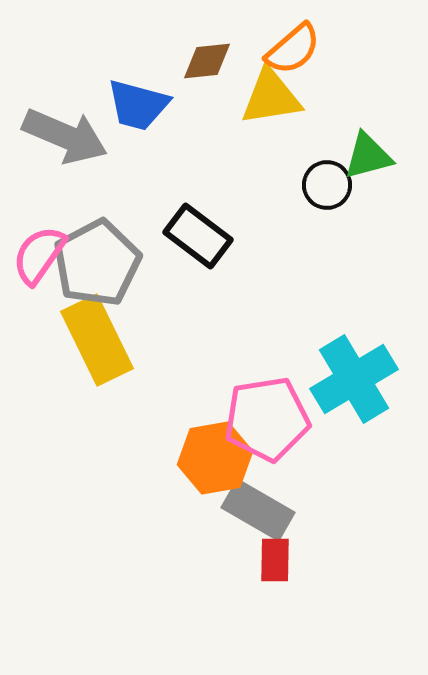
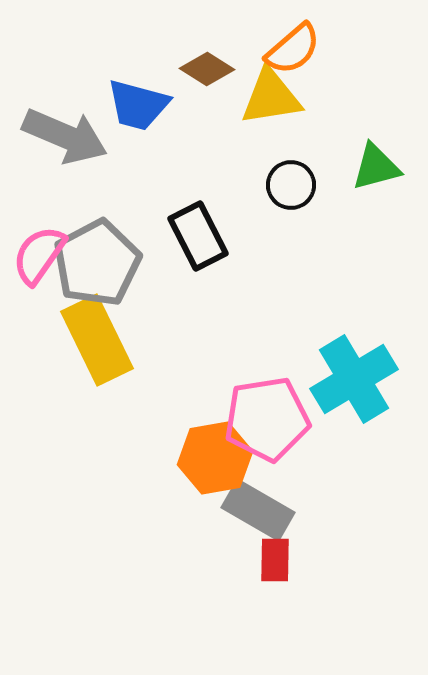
brown diamond: moved 8 px down; rotated 38 degrees clockwise
green triangle: moved 8 px right, 11 px down
black circle: moved 36 px left
black rectangle: rotated 26 degrees clockwise
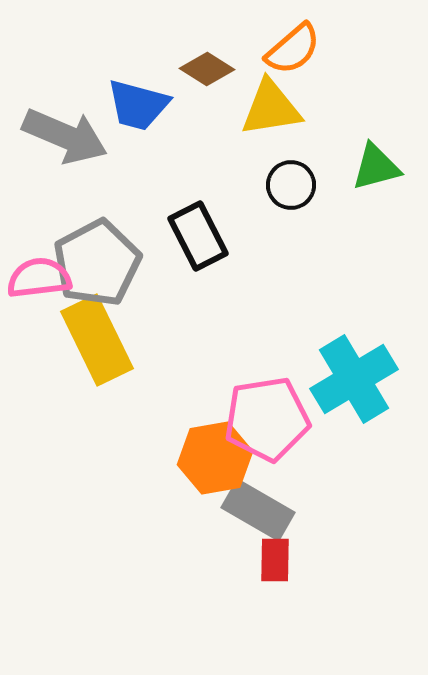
yellow triangle: moved 11 px down
pink semicircle: moved 23 px down; rotated 48 degrees clockwise
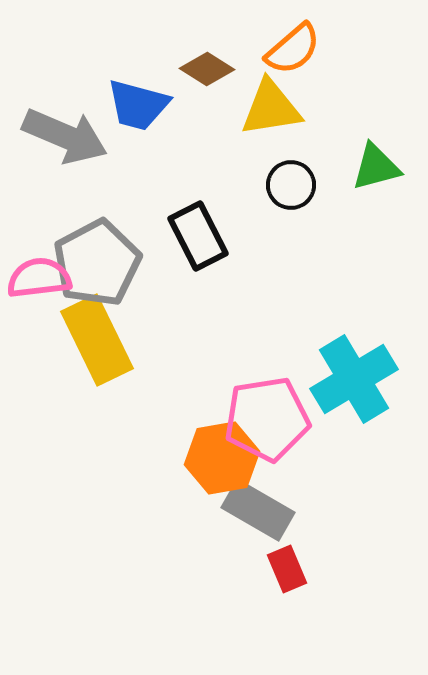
orange hexagon: moved 7 px right
red rectangle: moved 12 px right, 9 px down; rotated 24 degrees counterclockwise
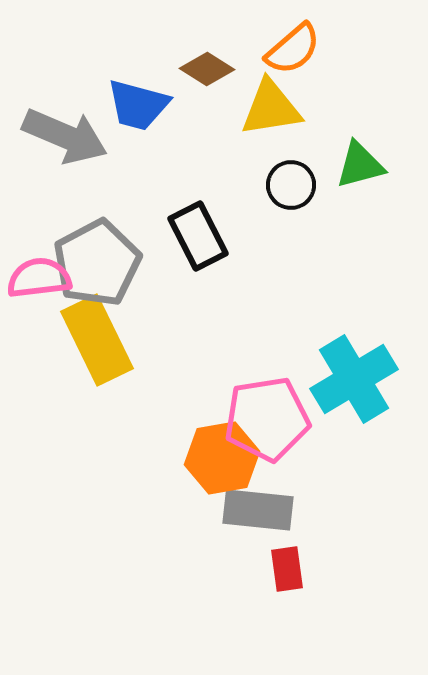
green triangle: moved 16 px left, 2 px up
gray rectangle: rotated 24 degrees counterclockwise
red rectangle: rotated 15 degrees clockwise
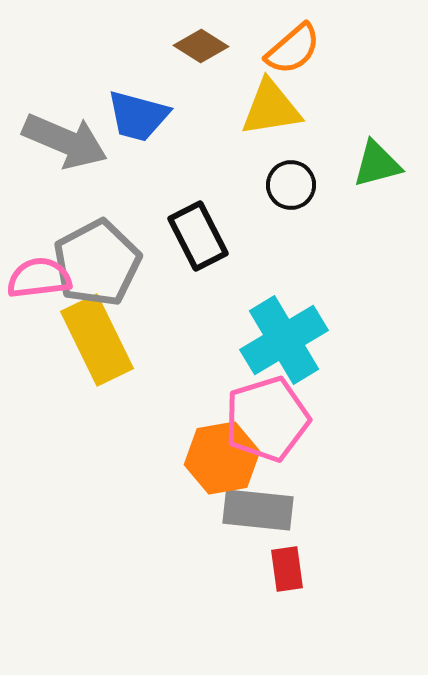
brown diamond: moved 6 px left, 23 px up
blue trapezoid: moved 11 px down
gray arrow: moved 5 px down
green triangle: moved 17 px right, 1 px up
cyan cross: moved 70 px left, 39 px up
pink pentagon: rotated 8 degrees counterclockwise
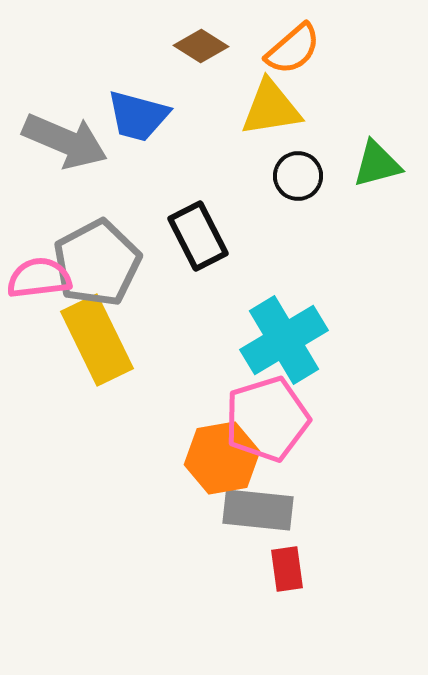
black circle: moved 7 px right, 9 px up
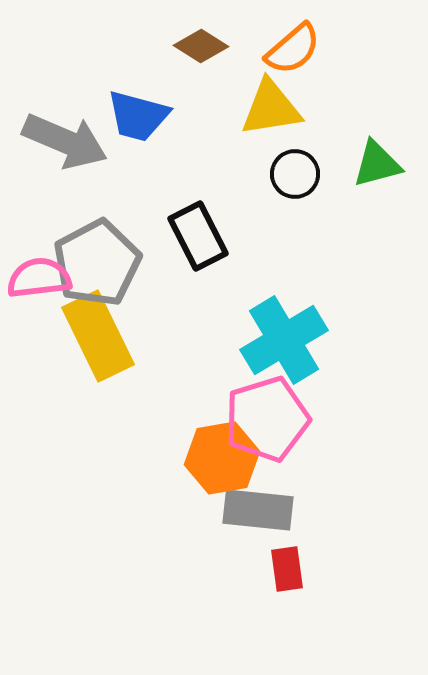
black circle: moved 3 px left, 2 px up
yellow rectangle: moved 1 px right, 4 px up
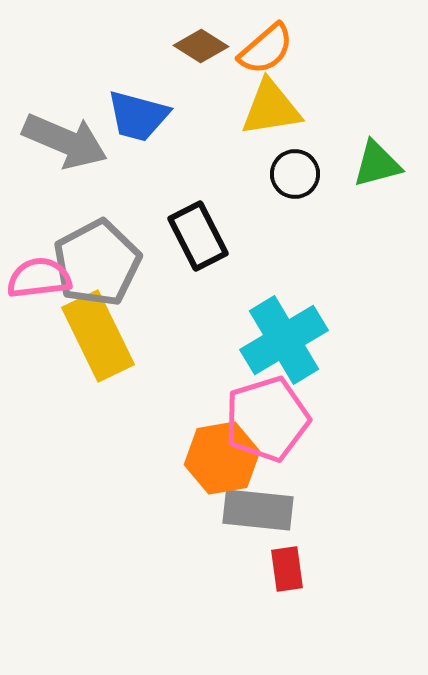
orange semicircle: moved 27 px left
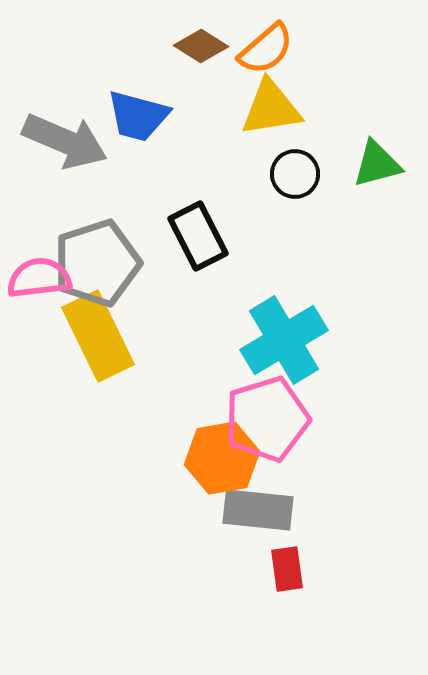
gray pentagon: rotated 10 degrees clockwise
